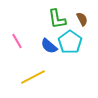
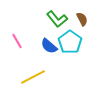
green L-shape: rotated 30 degrees counterclockwise
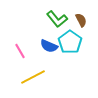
brown semicircle: moved 1 px left, 1 px down
pink line: moved 3 px right, 10 px down
blue semicircle: rotated 18 degrees counterclockwise
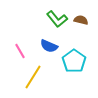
brown semicircle: rotated 48 degrees counterclockwise
cyan pentagon: moved 4 px right, 19 px down
yellow line: rotated 30 degrees counterclockwise
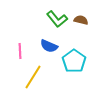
pink line: rotated 28 degrees clockwise
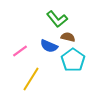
brown semicircle: moved 13 px left, 17 px down
pink line: rotated 56 degrees clockwise
cyan pentagon: moved 1 px left, 1 px up
yellow line: moved 2 px left, 2 px down
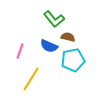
green L-shape: moved 3 px left
pink line: rotated 35 degrees counterclockwise
cyan pentagon: rotated 25 degrees clockwise
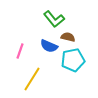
yellow line: moved 1 px right
